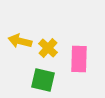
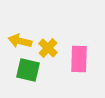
green square: moved 15 px left, 10 px up
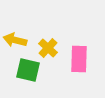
yellow arrow: moved 5 px left, 1 px up
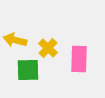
green square: rotated 15 degrees counterclockwise
